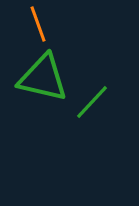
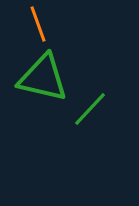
green line: moved 2 px left, 7 px down
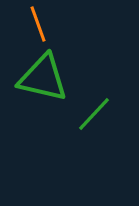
green line: moved 4 px right, 5 px down
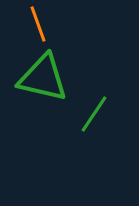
green line: rotated 9 degrees counterclockwise
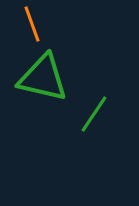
orange line: moved 6 px left
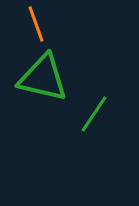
orange line: moved 4 px right
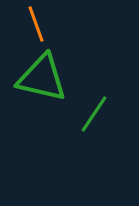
green triangle: moved 1 px left
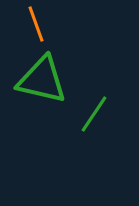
green triangle: moved 2 px down
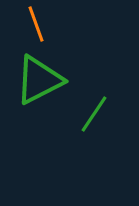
green triangle: moved 3 px left; rotated 40 degrees counterclockwise
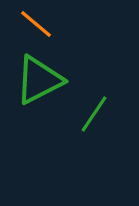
orange line: rotated 30 degrees counterclockwise
